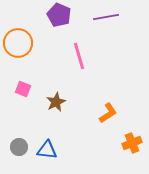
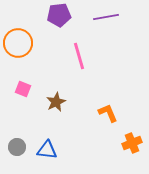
purple pentagon: rotated 30 degrees counterclockwise
orange L-shape: rotated 80 degrees counterclockwise
gray circle: moved 2 px left
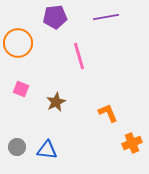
purple pentagon: moved 4 px left, 2 px down
pink square: moved 2 px left
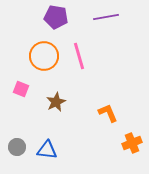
purple pentagon: moved 1 px right; rotated 15 degrees clockwise
orange circle: moved 26 px right, 13 px down
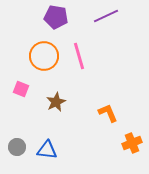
purple line: moved 1 px up; rotated 15 degrees counterclockwise
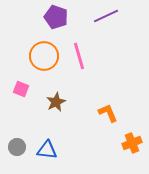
purple pentagon: rotated 10 degrees clockwise
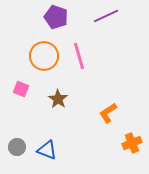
brown star: moved 2 px right, 3 px up; rotated 12 degrees counterclockwise
orange L-shape: rotated 100 degrees counterclockwise
blue triangle: rotated 15 degrees clockwise
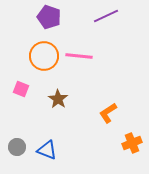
purple pentagon: moved 7 px left
pink line: rotated 68 degrees counterclockwise
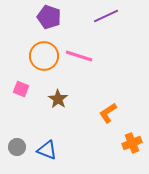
pink line: rotated 12 degrees clockwise
